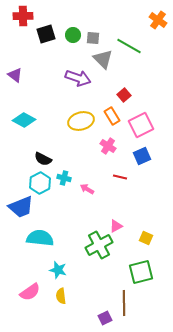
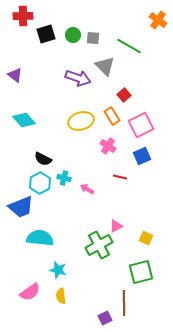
gray triangle: moved 2 px right, 7 px down
cyan diamond: rotated 20 degrees clockwise
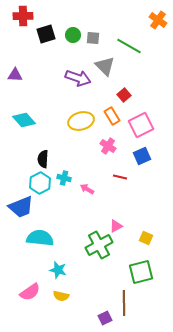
purple triangle: rotated 35 degrees counterclockwise
black semicircle: rotated 66 degrees clockwise
yellow semicircle: rotated 70 degrees counterclockwise
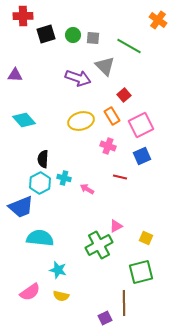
pink cross: rotated 14 degrees counterclockwise
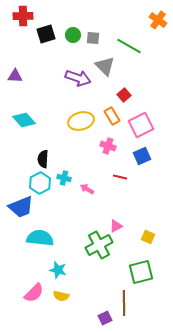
purple triangle: moved 1 px down
yellow square: moved 2 px right, 1 px up
pink semicircle: moved 4 px right, 1 px down; rotated 10 degrees counterclockwise
